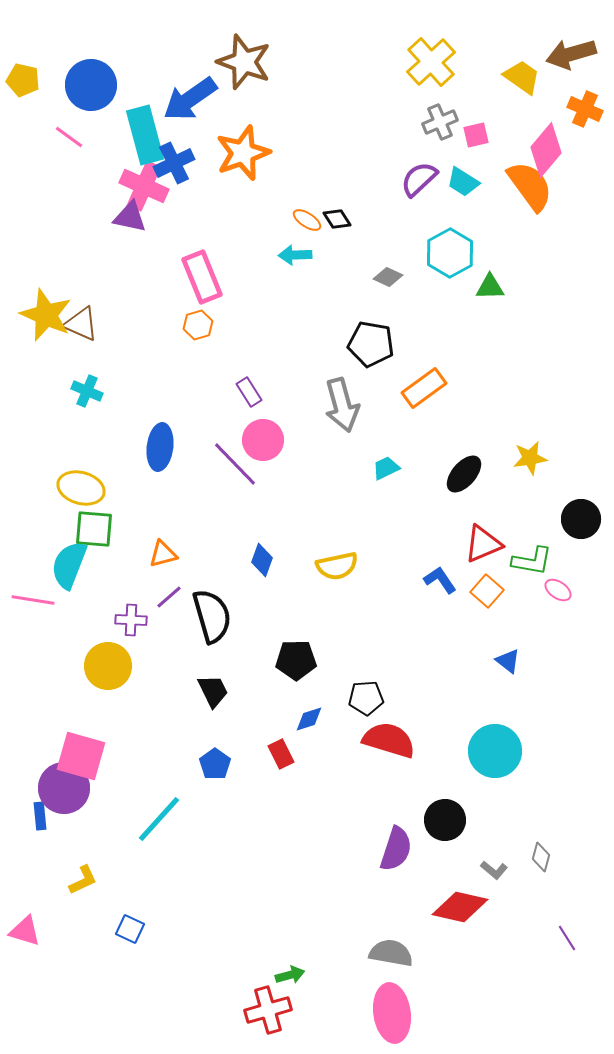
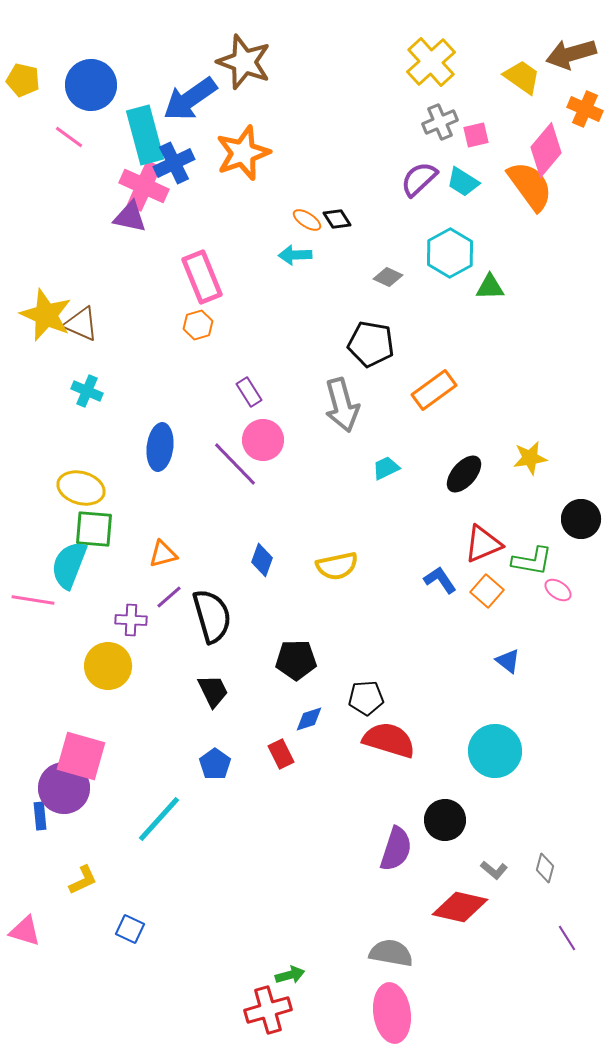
orange rectangle at (424, 388): moved 10 px right, 2 px down
gray diamond at (541, 857): moved 4 px right, 11 px down
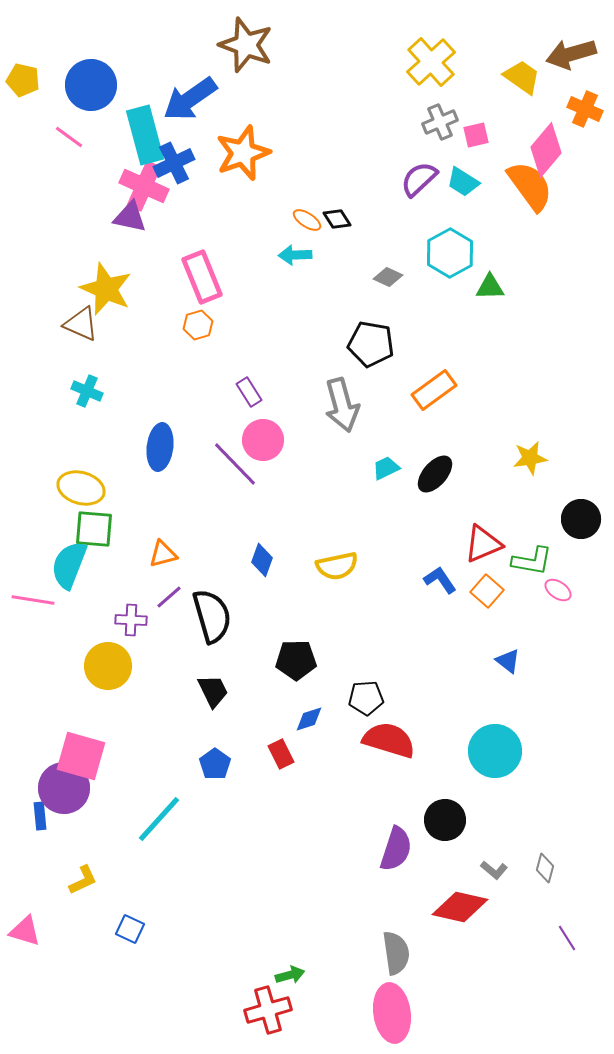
brown star at (244, 62): moved 2 px right, 17 px up
yellow star at (46, 315): moved 60 px right, 26 px up
black ellipse at (464, 474): moved 29 px left
gray semicircle at (391, 953): moved 5 px right; rotated 72 degrees clockwise
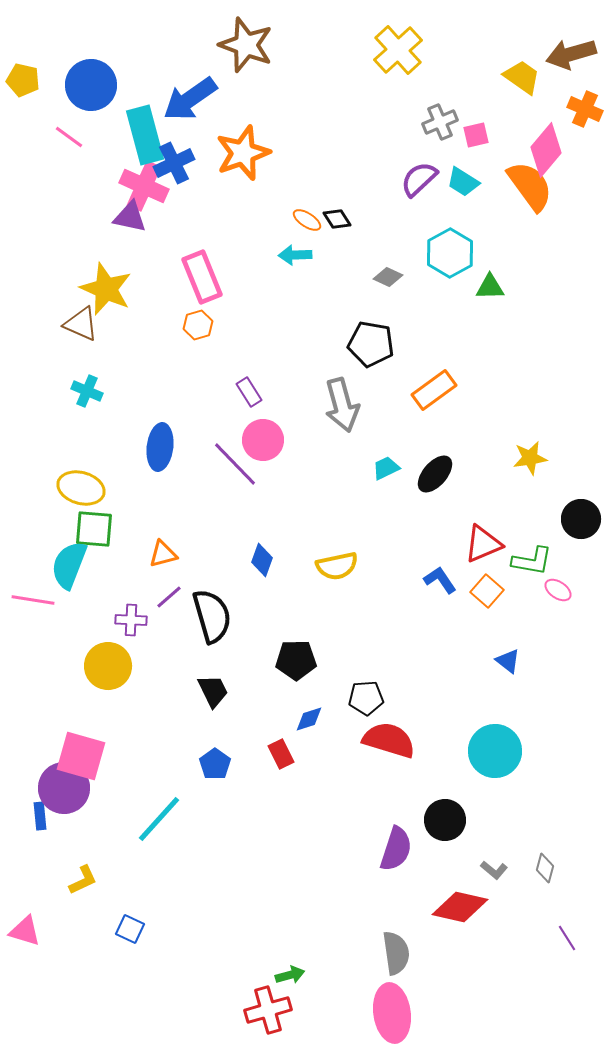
yellow cross at (431, 62): moved 33 px left, 12 px up
